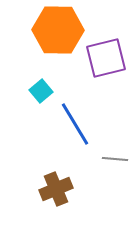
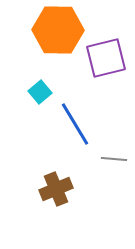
cyan square: moved 1 px left, 1 px down
gray line: moved 1 px left
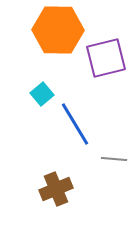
cyan square: moved 2 px right, 2 px down
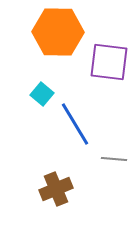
orange hexagon: moved 2 px down
purple square: moved 3 px right, 4 px down; rotated 21 degrees clockwise
cyan square: rotated 10 degrees counterclockwise
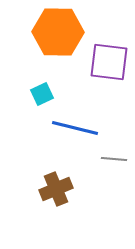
cyan square: rotated 25 degrees clockwise
blue line: moved 4 px down; rotated 45 degrees counterclockwise
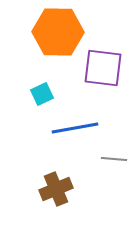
purple square: moved 6 px left, 6 px down
blue line: rotated 24 degrees counterclockwise
